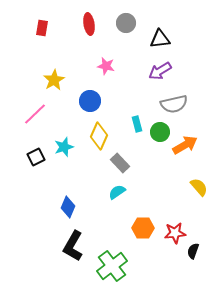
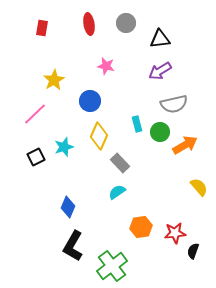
orange hexagon: moved 2 px left, 1 px up; rotated 10 degrees counterclockwise
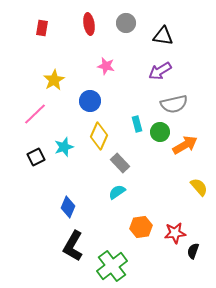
black triangle: moved 3 px right, 3 px up; rotated 15 degrees clockwise
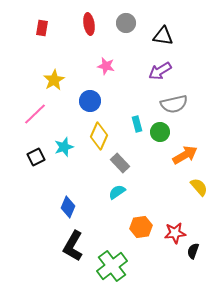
orange arrow: moved 10 px down
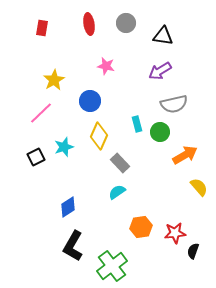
pink line: moved 6 px right, 1 px up
blue diamond: rotated 35 degrees clockwise
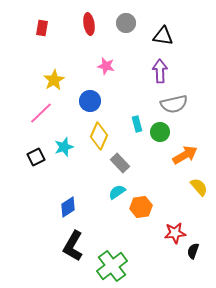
purple arrow: rotated 120 degrees clockwise
orange hexagon: moved 20 px up
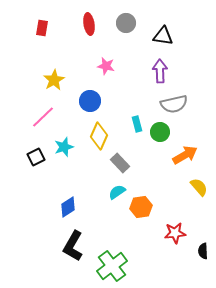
pink line: moved 2 px right, 4 px down
black semicircle: moved 10 px right; rotated 21 degrees counterclockwise
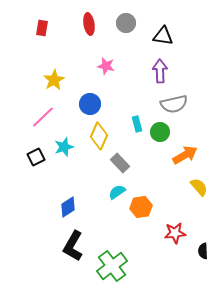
blue circle: moved 3 px down
